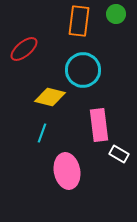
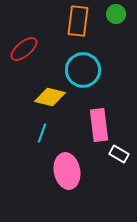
orange rectangle: moved 1 px left
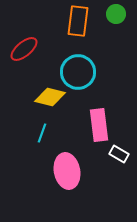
cyan circle: moved 5 px left, 2 px down
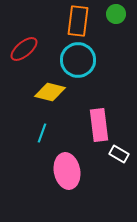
cyan circle: moved 12 px up
yellow diamond: moved 5 px up
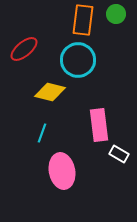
orange rectangle: moved 5 px right, 1 px up
pink ellipse: moved 5 px left
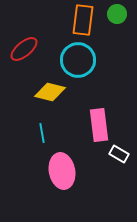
green circle: moved 1 px right
cyan line: rotated 30 degrees counterclockwise
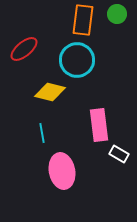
cyan circle: moved 1 px left
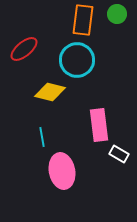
cyan line: moved 4 px down
